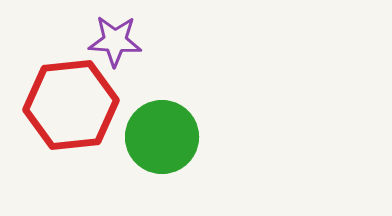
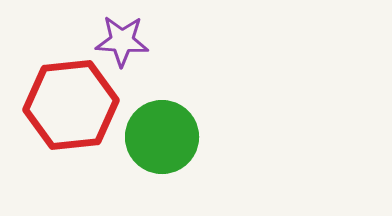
purple star: moved 7 px right
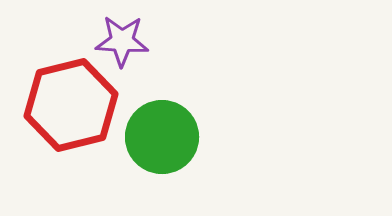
red hexagon: rotated 8 degrees counterclockwise
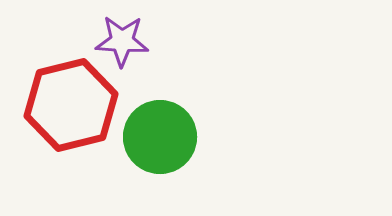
green circle: moved 2 px left
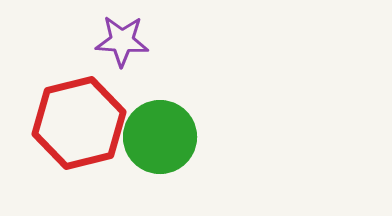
red hexagon: moved 8 px right, 18 px down
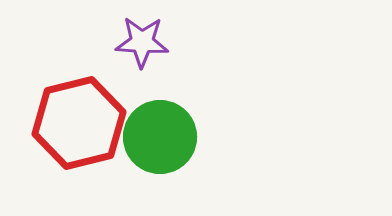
purple star: moved 20 px right, 1 px down
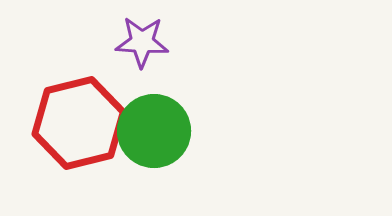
green circle: moved 6 px left, 6 px up
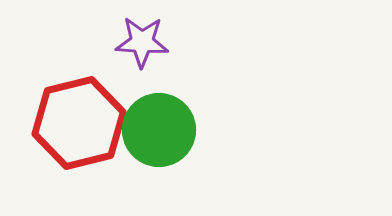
green circle: moved 5 px right, 1 px up
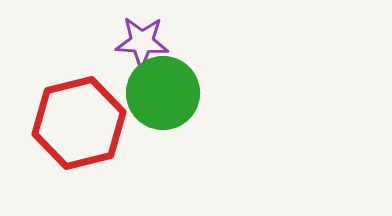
green circle: moved 4 px right, 37 px up
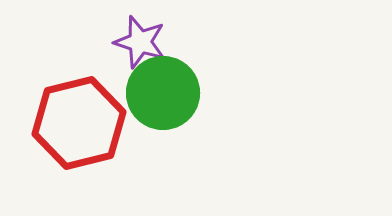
purple star: moved 2 px left; rotated 14 degrees clockwise
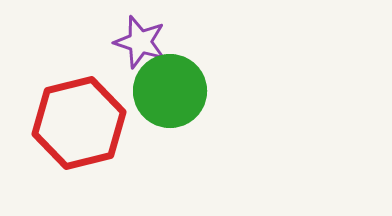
green circle: moved 7 px right, 2 px up
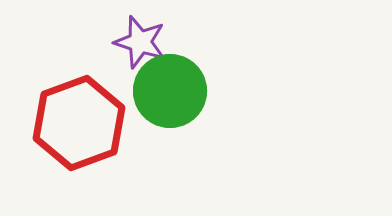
red hexagon: rotated 6 degrees counterclockwise
